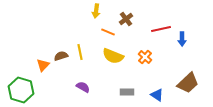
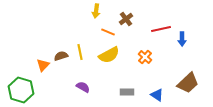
yellow semicircle: moved 4 px left, 1 px up; rotated 50 degrees counterclockwise
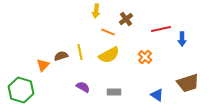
brown trapezoid: rotated 25 degrees clockwise
gray rectangle: moved 13 px left
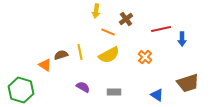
brown semicircle: moved 1 px up
orange triangle: moved 2 px right; rotated 40 degrees counterclockwise
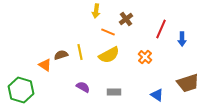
red line: rotated 54 degrees counterclockwise
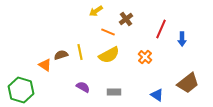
yellow arrow: rotated 48 degrees clockwise
brown trapezoid: rotated 20 degrees counterclockwise
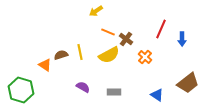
brown cross: moved 20 px down; rotated 16 degrees counterclockwise
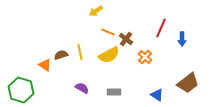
red line: moved 1 px up
purple semicircle: moved 1 px left, 1 px down
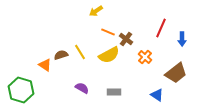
yellow line: rotated 21 degrees counterclockwise
brown trapezoid: moved 12 px left, 10 px up
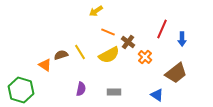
red line: moved 1 px right, 1 px down
brown cross: moved 2 px right, 3 px down
purple semicircle: moved 1 px left, 1 px down; rotated 72 degrees clockwise
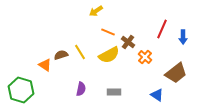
blue arrow: moved 1 px right, 2 px up
